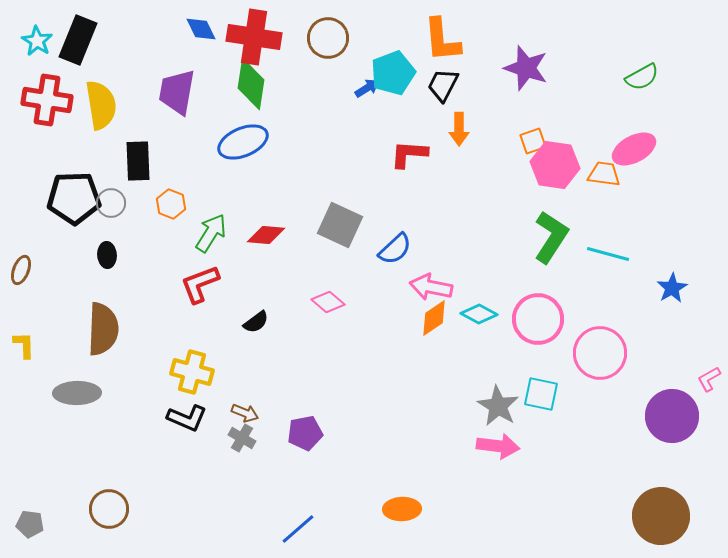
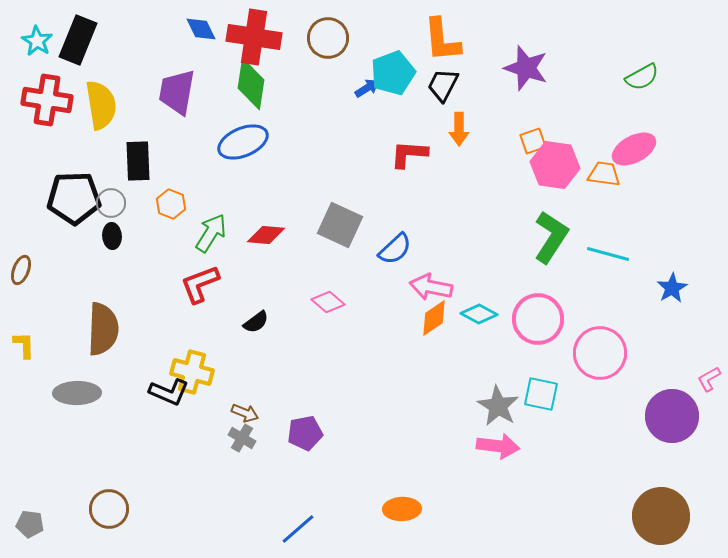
black ellipse at (107, 255): moved 5 px right, 19 px up
black L-shape at (187, 418): moved 18 px left, 26 px up
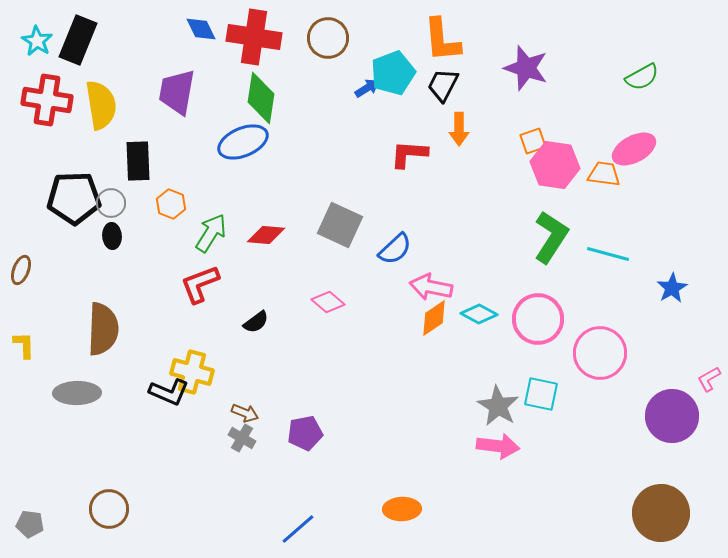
green diamond at (251, 84): moved 10 px right, 14 px down
brown circle at (661, 516): moved 3 px up
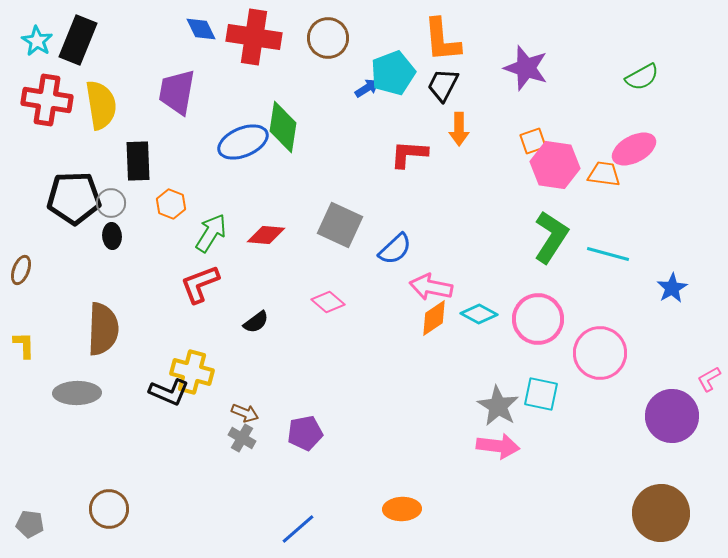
green diamond at (261, 98): moved 22 px right, 29 px down
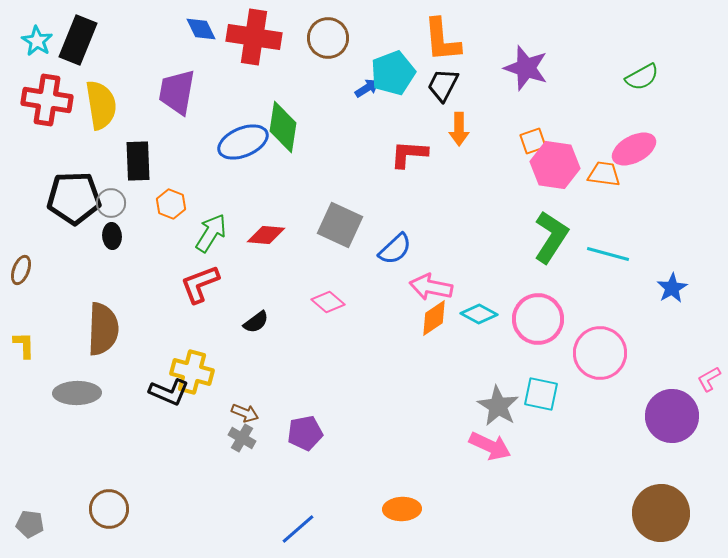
pink arrow at (498, 446): moved 8 px left; rotated 18 degrees clockwise
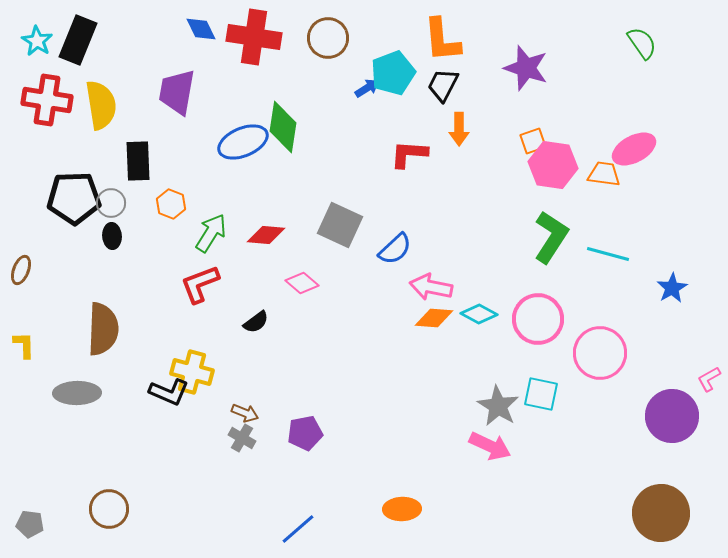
green semicircle at (642, 77): moved 34 px up; rotated 96 degrees counterclockwise
pink hexagon at (555, 165): moved 2 px left
pink diamond at (328, 302): moved 26 px left, 19 px up
orange diamond at (434, 318): rotated 39 degrees clockwise
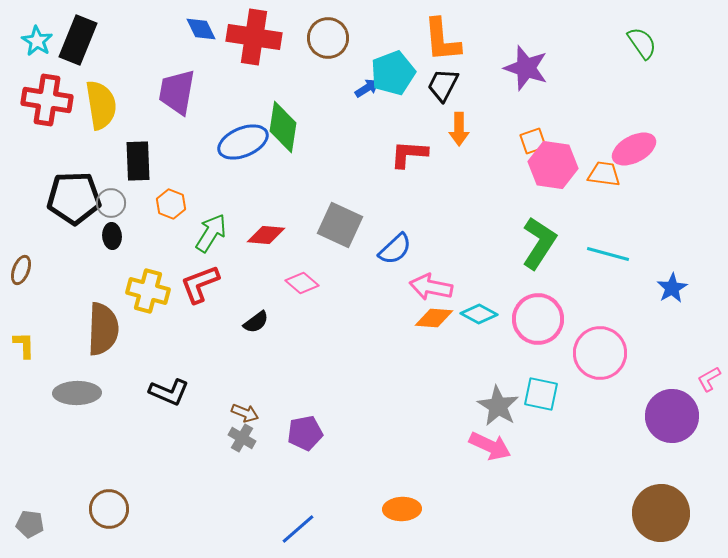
green L-shape at (551, 237): moved 12 px left, 6 px down
yellow cross at (192, 372): moved 44 px left, 81 px up
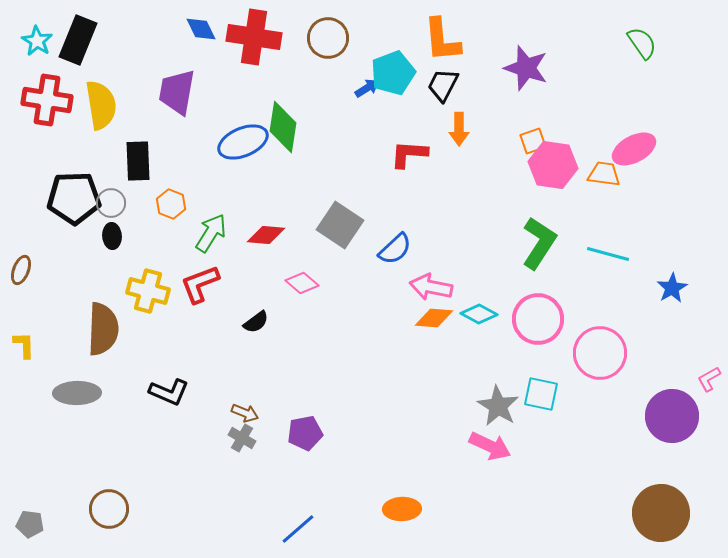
gray square at (340, 225): rotated 9 degrees clockwise
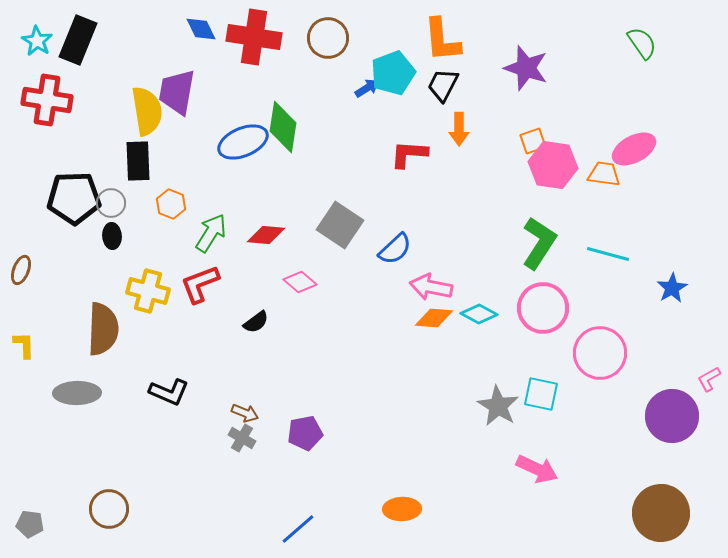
yellow semicircle at (101, 105): moved 46 px right, 6 px down
pink diamond at (302, 283): moved 2 px left, 1 px up
pink circle at (538, 319): moved 5 px right, 11 px up
pink arrow at (490, 446): moved 47 px right, 23 px down
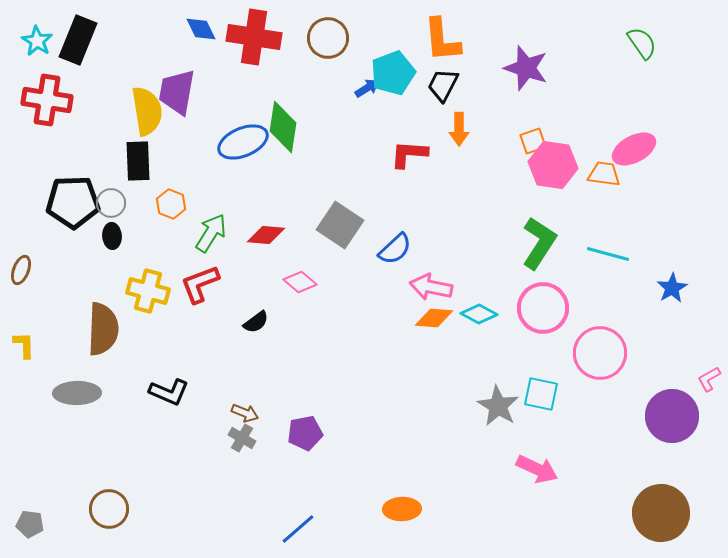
black pentagon at (74, 198): moved 1 px left, 4 px down
